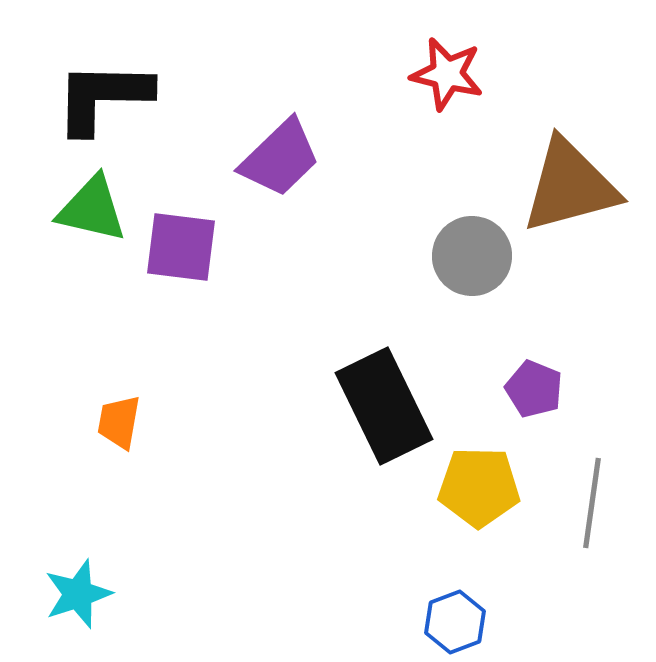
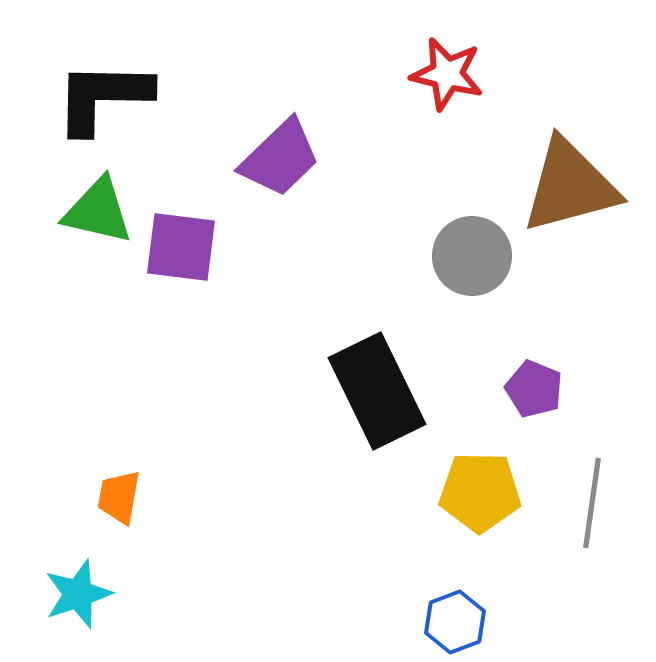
green triangle: moved 6 px right, 2 px down
black rectangle: moved 7 px left, 15 px up
orange trapezoid: moved 75 px down
yellow pentagon: moved 1 px right, 5 px down
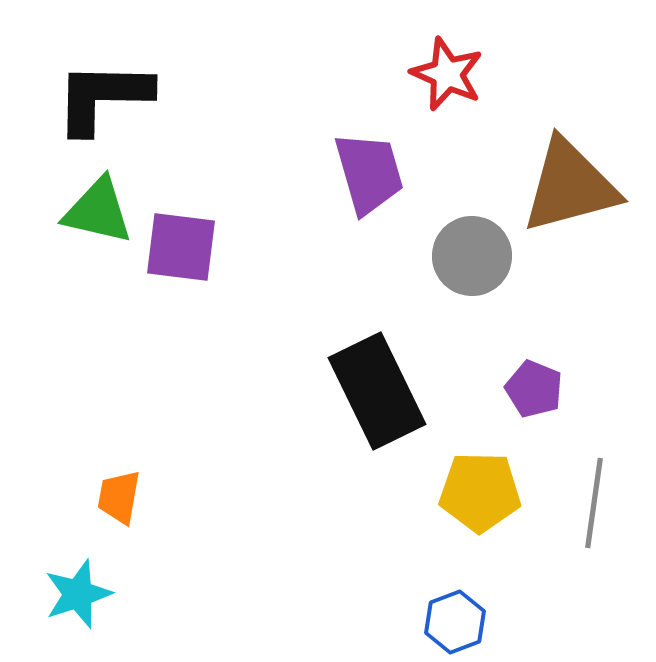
red star: rotated 10 degrees clockwise
purple trapezoid: moved 89 px right, 15 px down; rotated 62 degrees counterclockwise
gray line: moved 2 px right
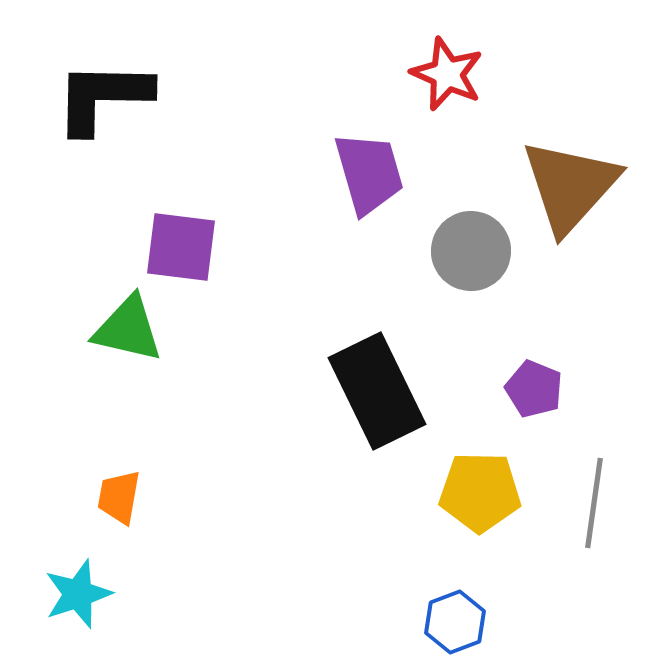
brown triangle: rotated 33 degrees counterclockwise
green triangle: moved 30 px right, 118 px down
gray circle: moved 1 px left, 5 px up
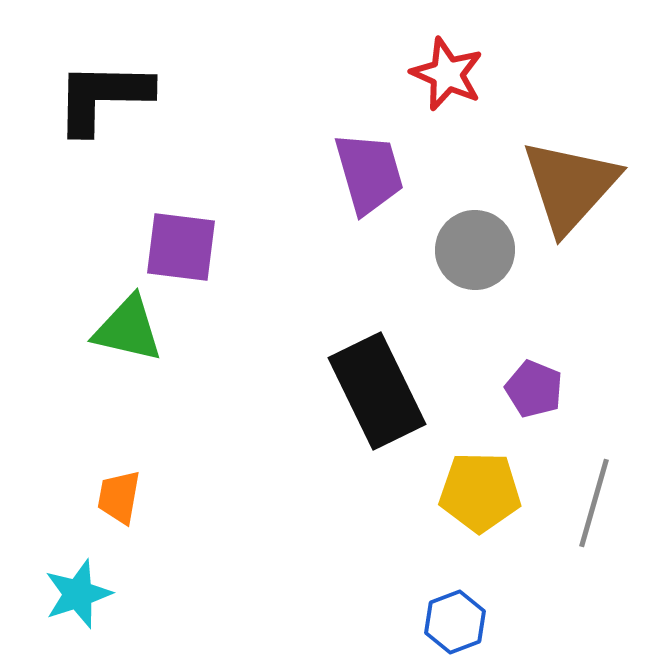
gray circle: moved 4 px right, 1 px up
gray line: rotated 8 degrees clockwise
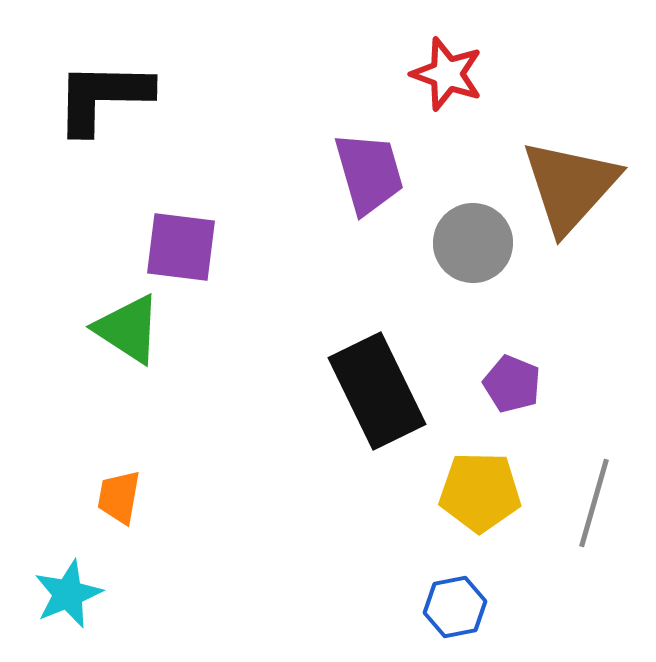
red star: rotated 4 degrees counterclockwise
gray circle: moved 2 px left, 7 px up
green triangle: rotated 20 degrees clockwise
purple pentagon: moved 22 px left, 5 px up
cyan star: moved 10 px left; rotated 4 degrees counterclockwise
blue hexagon: moved 15 px up; rotated 10 degrees clockwise
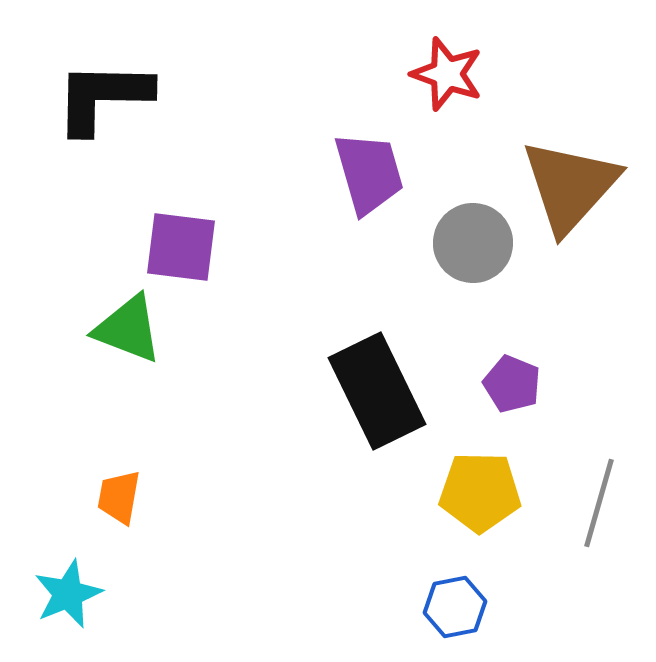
green triangle: rotated 12 degrees counterclockwise
gray line: moved 5 px right
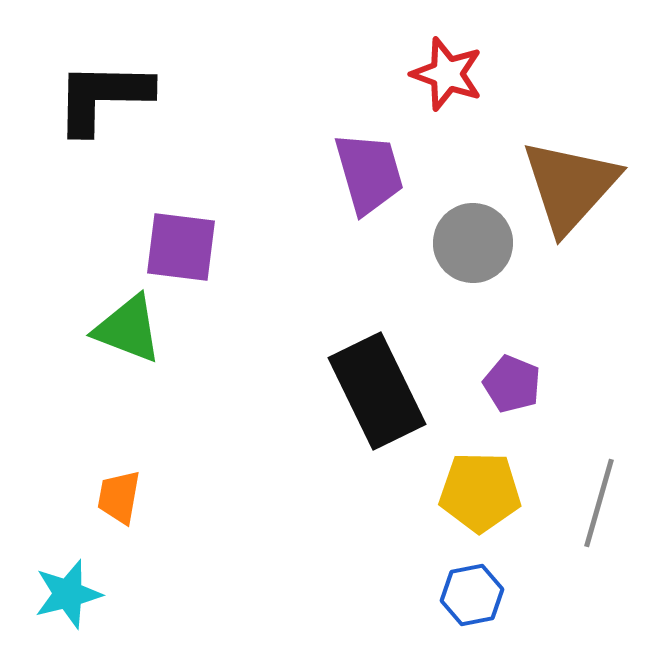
cyan star: rotated 8 degrees clockwise
blue hexagon: moved 17 px right, 12 px up
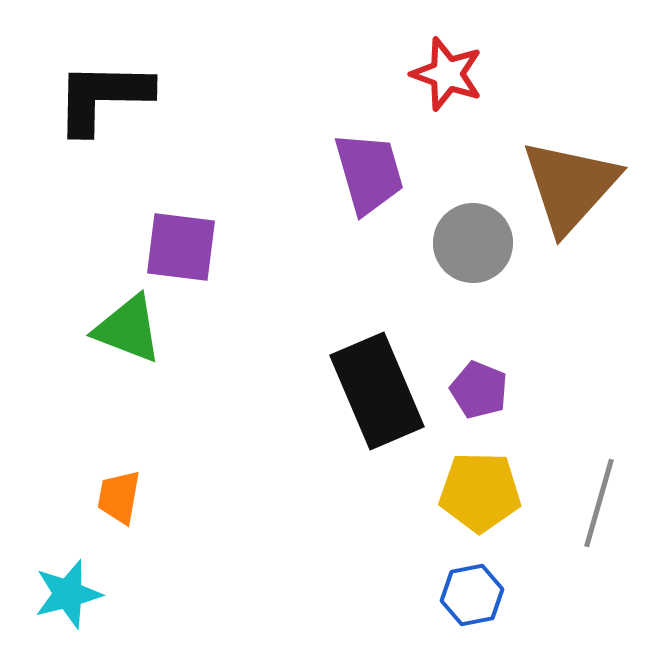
purple pentagon: moved 33 px left, 6 px down
black rectangle: rotated 3 degrees clockwise
